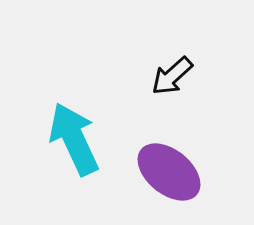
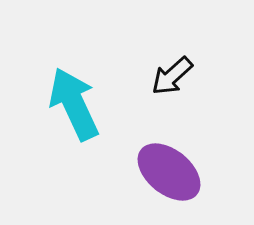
cyan arrow: moved 35 px up
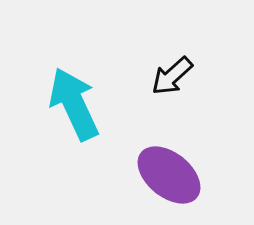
purple ellipse: moved 3 px down
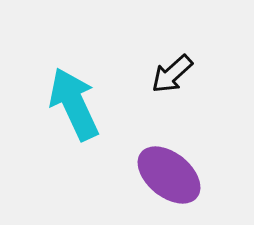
black arrow: moved 2 px up
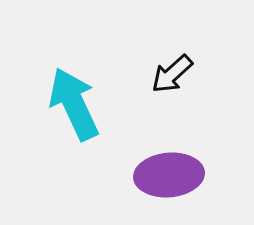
purple ellipse: rotated 44 degrees counterclockwise
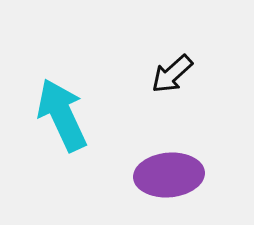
cyan arrow: moved 12 px left, 11 px down
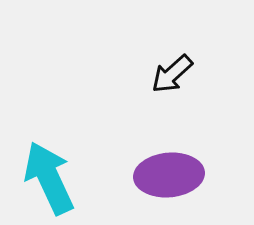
cyan arrow: moved 13 px left, 63 px down
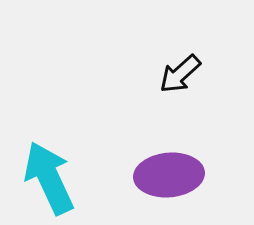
black arrow: moved 8 px right
